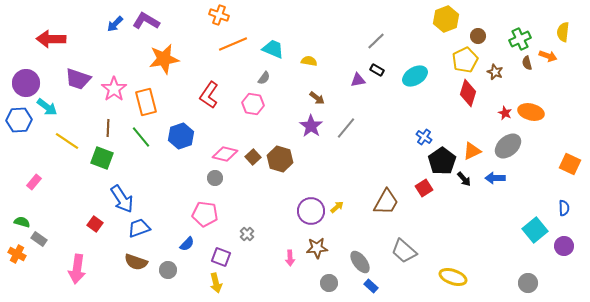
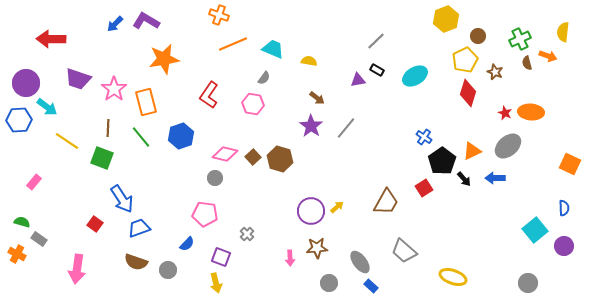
orange ellipse at (531, 112): rotated 10 degrees counterclockwise
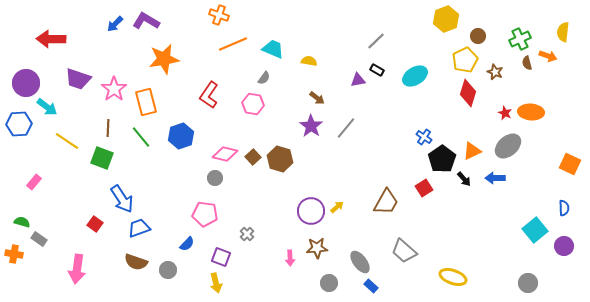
blue hexagon at (19, 120): moved 4 px down
black pentagon at (442, 161): moved 2 px up
orange cross at (17, 254): moved 3 px left; rotated 18 degrees counterclockwise
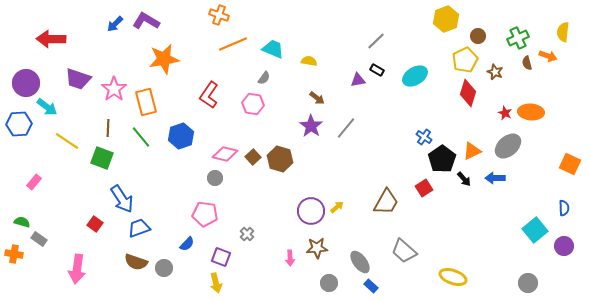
green cross at (520, 39): moved 2 px left, 1 px up
gray circle at (168, 270): moved 4 px left, 2 px up
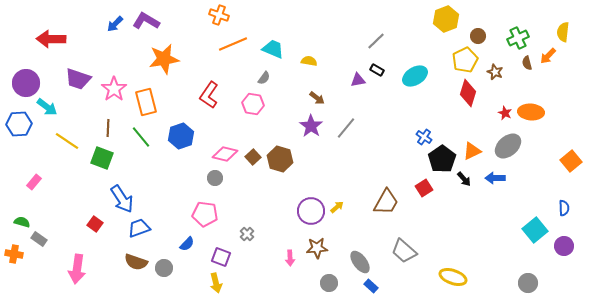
orange arrow at (548, 56): rotated 114 degrees clockwise
orange square at (570, 164): moved 1 px right, 3 px up; rotated 25 degrees clockwise
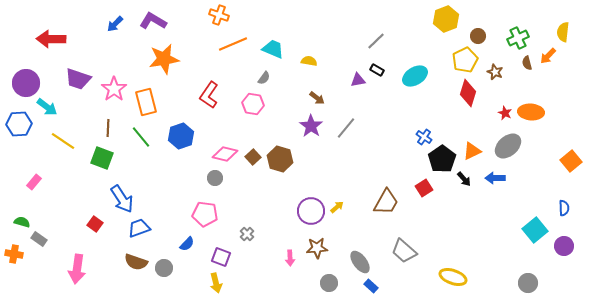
purple L-shape at (146, 21): moved 7 px right
yellow line at (67, 141): moved 4 px left
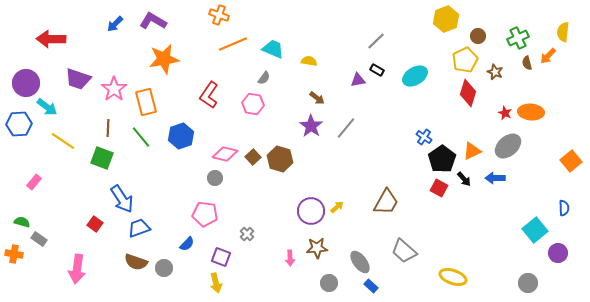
red square at (424, 188): moved 15 px right; rotated 30 degrees counterclockwise
purple circle at (564, 246): moved 6 px left, 7 px down
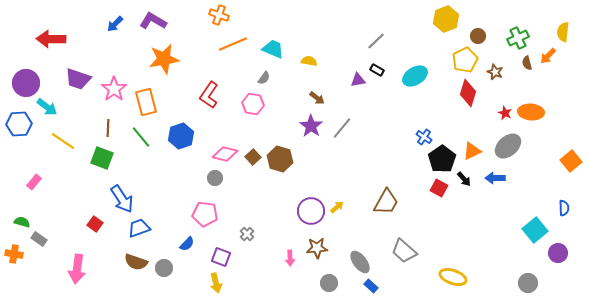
gray line at (346, 128): moved 4 px left
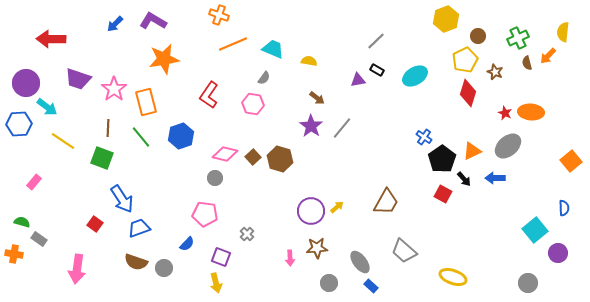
red square at (439, 188): moved 4 px right, 6 px down
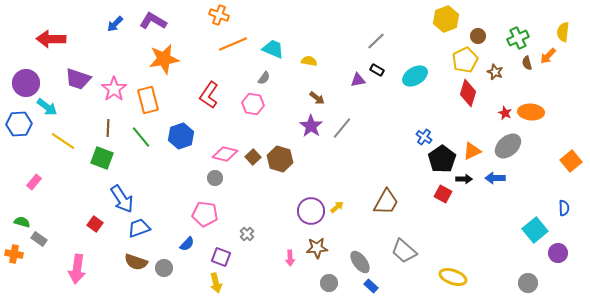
orange rectangle at (146, 102): moved 2 px right, 2 px up
black arrow at (464, 179): rotated 49 degrees counterclockwise
